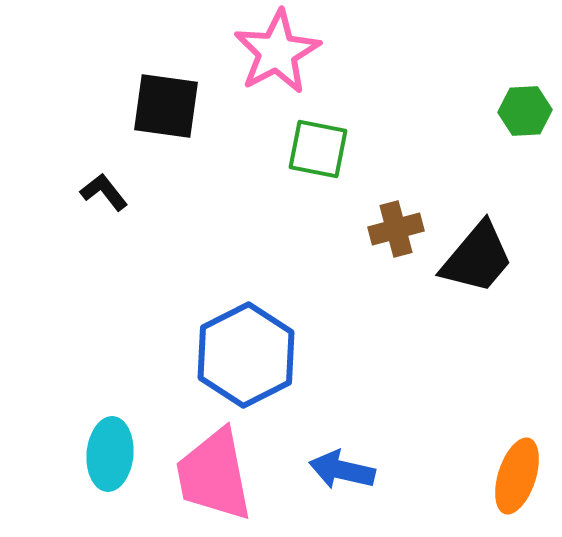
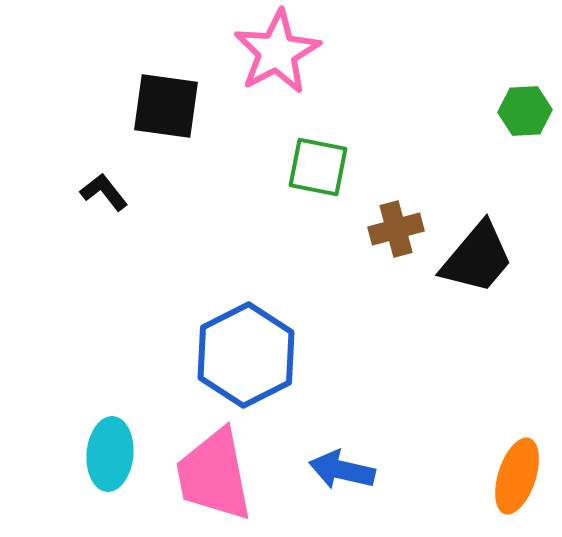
green square: moved 18 px down
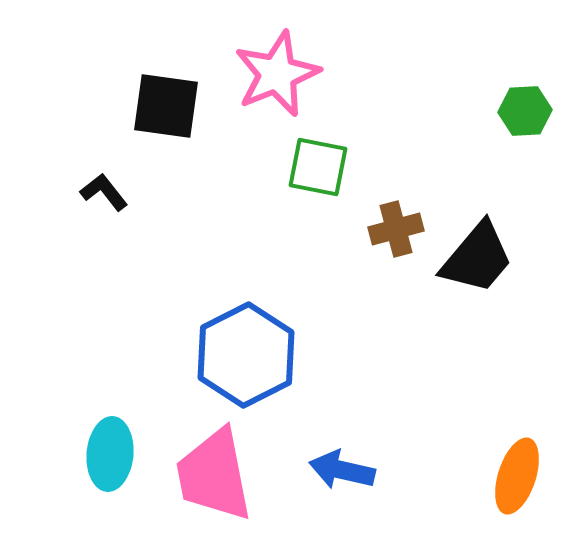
pink star: moved 22 px down; rotated 6 degrees clockwise
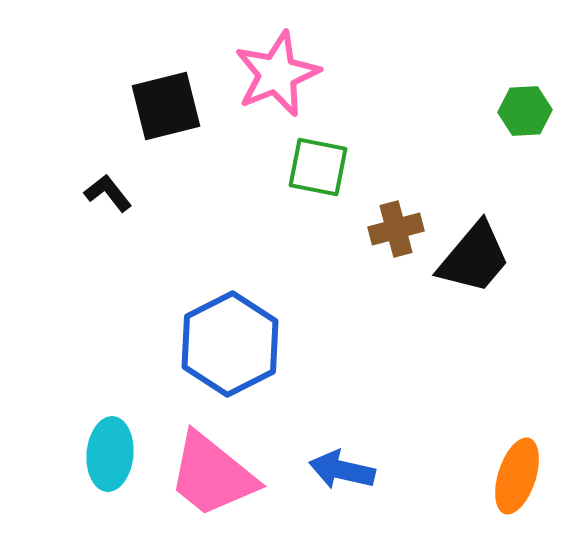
black square: rotated 22 degrees counterclockwise
black L-shape: moved 4 px right, 1 px down
black trapezoid: moved 3 px left
blue hexagon: moved 16 px left, 11 px up
pink trapezoid: moved 2 px left; rotated 40 degrees counterclockwise
